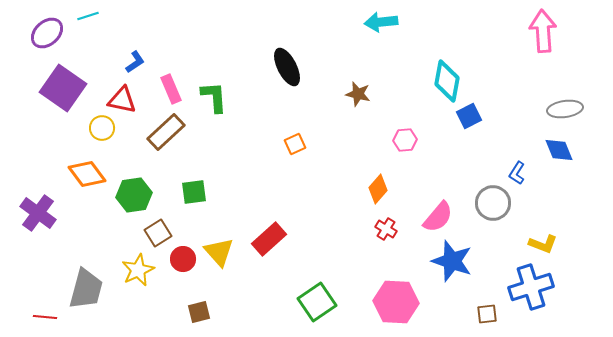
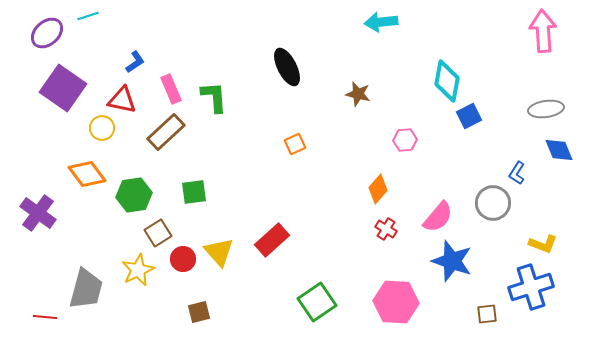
gray ellipse at (565, 109): moved 19 px left
red rectangle at (269, 239): moved 3 px right, 1 px down
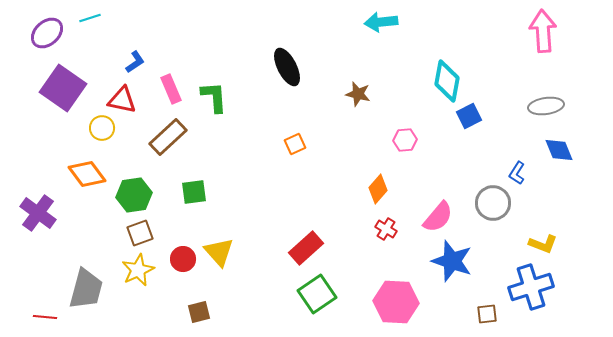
cyan line at (88, 16): moved 2 px right, 2 px down
gray ellipse at (546, 109): moved 3 px up
brown rectangle at (166, 132): moved 2 px right, 5 px down
brown square at (158, 233): moved 18 px left; rotated 12 degrees clockwise
red rectangle at (272, 240): moved 34 px right, 8 px down
green square at (317, 302): moved 8 px up
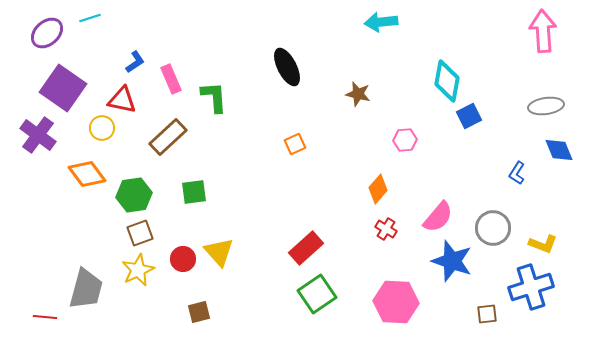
pink rectangle at (171, 89): moved 10 px up
gray circle at (493, 203): moved 25 px down
purple cross at (38, 213): moved 78 px up
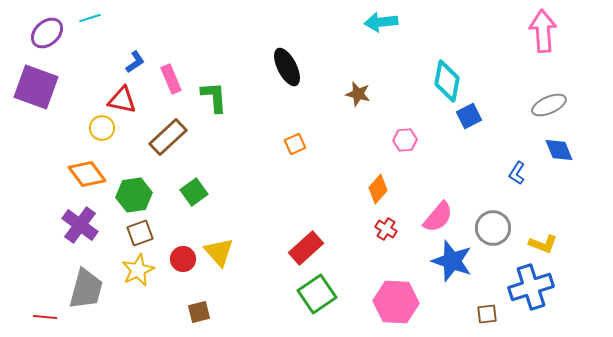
purple square at (63, 88): moved 27 px left, 1 px up; rotated 15 degrees counterclockwise
gray ellipse at (546, 106): moved 3 px right, 1 px up; rotated 16 degrees counterclockwise
purple cross at (38, 135): moved 42 px right, 90 px down
green square at (194, 192): rotated 28 degrees counterclockwise
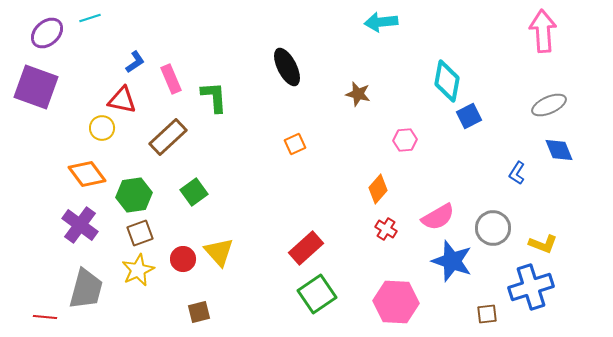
pink semicircle at (438, 217): rotated 20 degrees clockwise
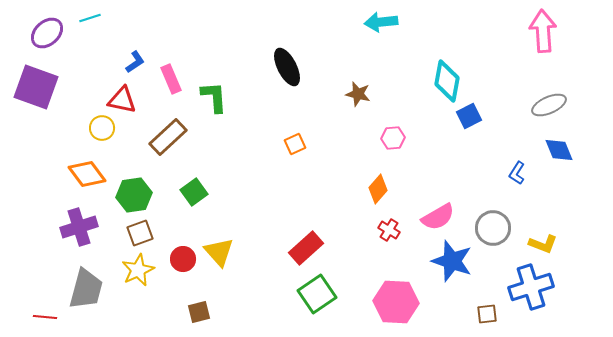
pink hexagon at (405, 140): moved 12 px left, 2 px up
purple cross at (80, 225): moved 1 px left, 2 px down; rotated 36 degrees clockwise
red cross at (386, 229): moved 3 px right, 1 px down
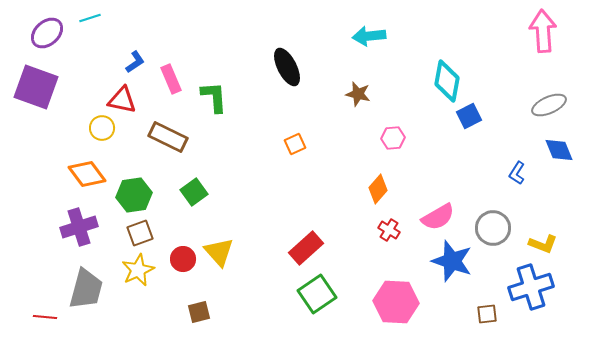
cyan arrow at (381, 22): moved 12 px left, 14 px down
brown rectangle at (168, 137): rotated 69 degrees clockwise
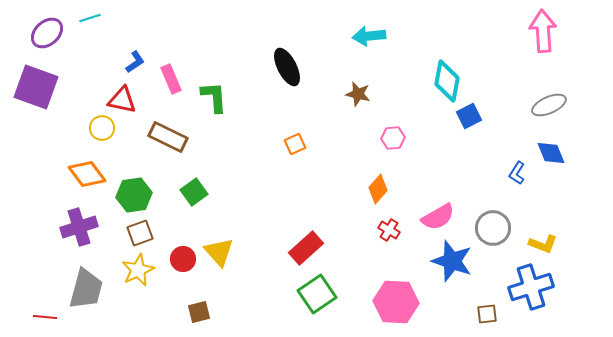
blue diamond at (559, 150): moved 8 px left, 3 px down
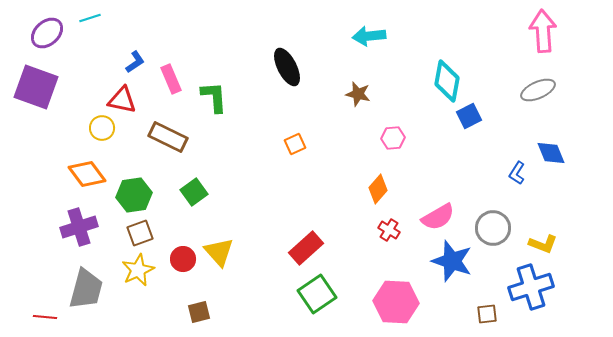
gray ellipse at (549, 105): moved 11 px left, 15 px up
